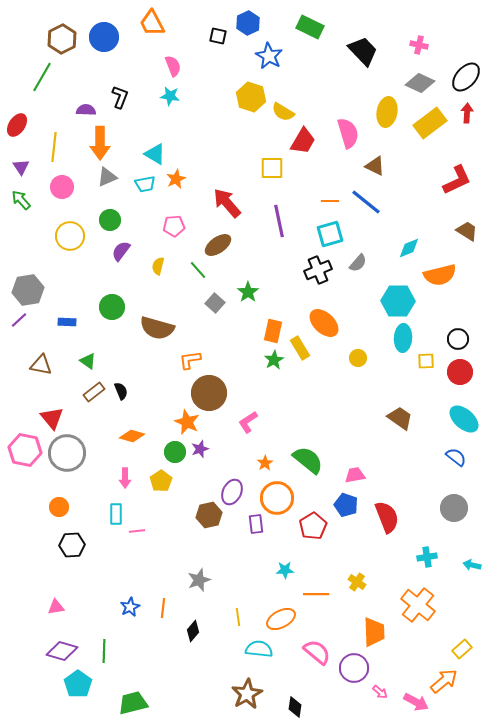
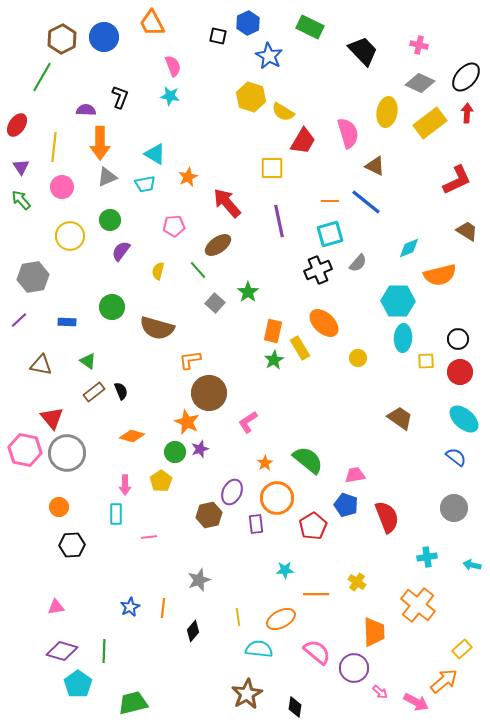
orange star at (176, 179): moved 12 px right, 2 px up
yellow semicircle at (158, 266): moved 5 px down
gray hexagon at (28, 290): moved 5 px right, 13 px up
pink arrow at (125, 478): moved 7 px down
pink line at (137, 531): moved 12 px right, 6 px down
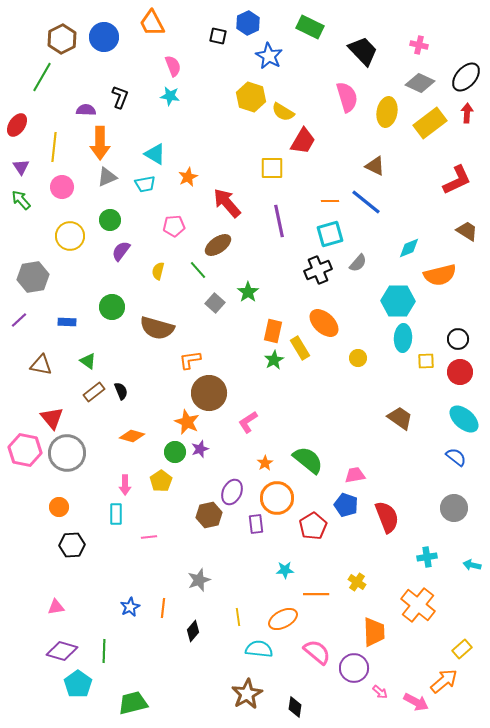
pink semicircle at (348, 133): moved 1 px left, 36 px up
orange ellipse at (281, 619): moved 2 px right
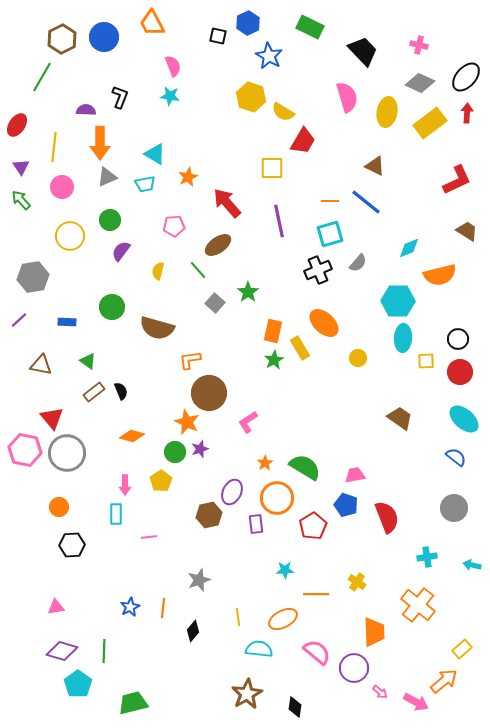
green semicircle at (308, 460): moved 3 px left, 7 px down; rotated 8 degrees counterclockwise
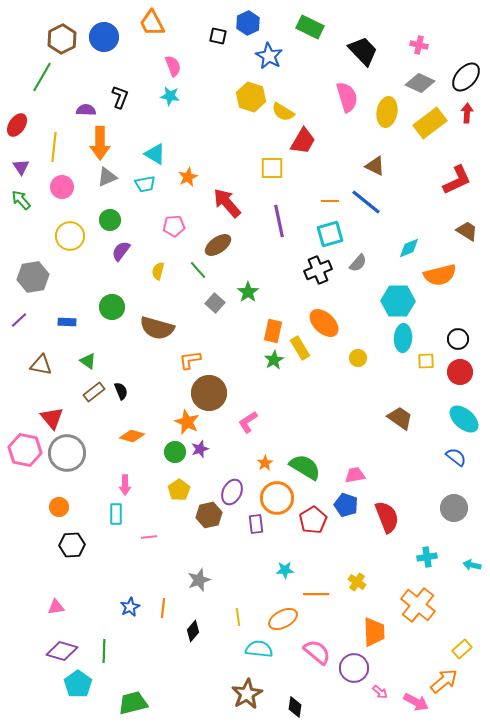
yellow pentagon at (161, 481): moved 18 px right, 9 px down
red pentagon at (313, 526): moved 6 px up
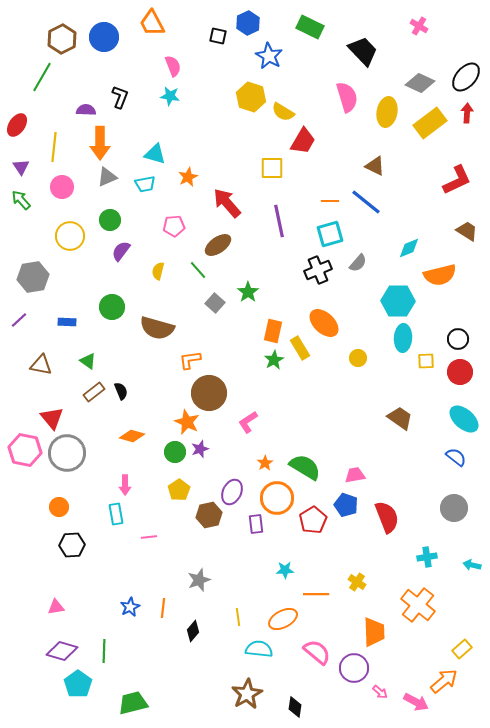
pink cross at (419, 45): moved 19 px up; rotated 18 degrees clockwise
cyan triangle at (155, 154): rotated 15 degrees counterclockwise
cyan rectangle at (116, 514): rotated 10 degrees counterclockwise
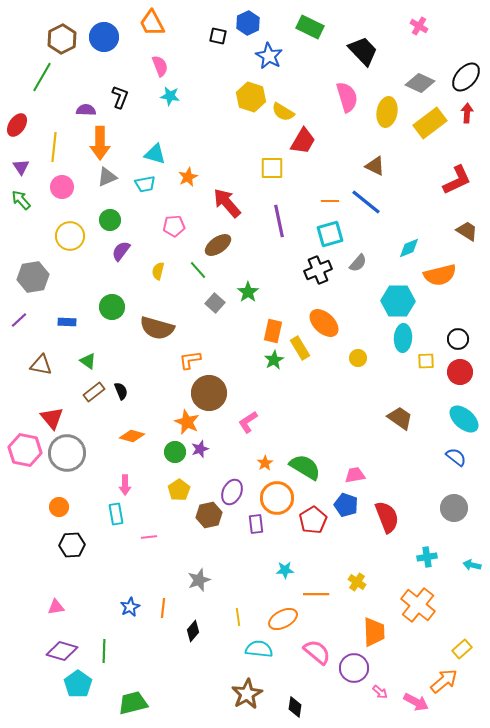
pink semicircle at (173, 66): moved 13 px left
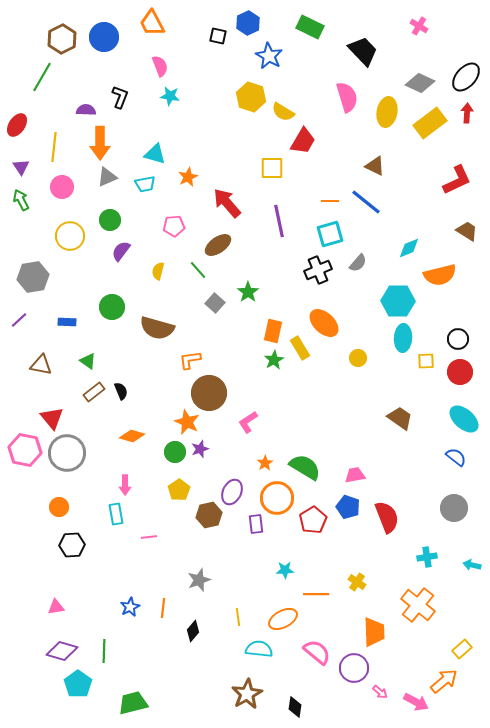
green arrow at (21, 200): rotated 15 degrees clockwise
blue pentagon at (346, 505): moved 2 px right, 2 px down
